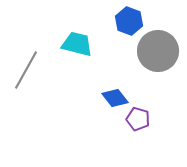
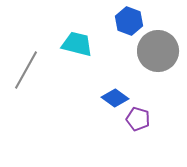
blue diamond: rotated 16 degrees counterclockwise
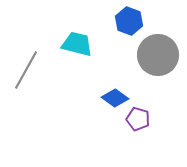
gray circle: moved 4 px down
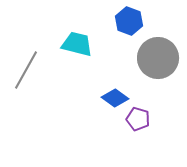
gray circle: moved 3 px down
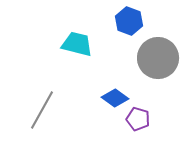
gray line: moved 16 px right, 40 px down
